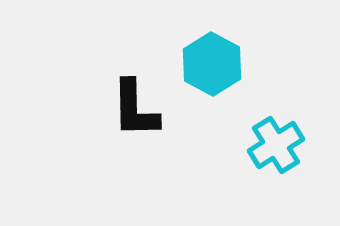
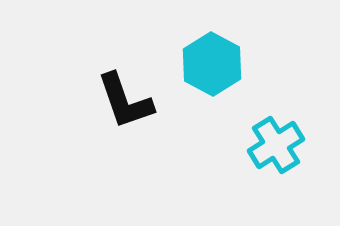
black L-shape: moved 10 px left, 8 px up; rotated 18 degrees counterclockwise
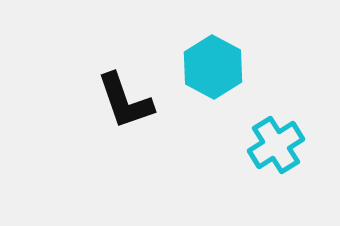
cyan hexagon: moved 1 px right, 3 px down
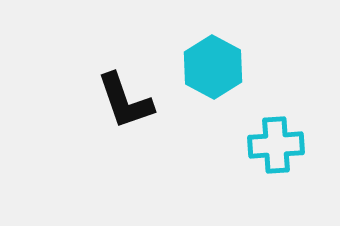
cyan cross: rotated 28 degrees clockwise
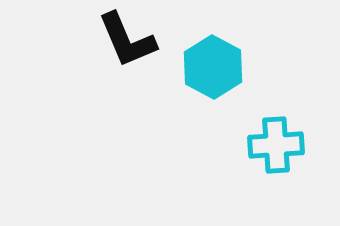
black L-shape: moved 2 px right, 61 px up; rotated 4 degrees counterclockwise
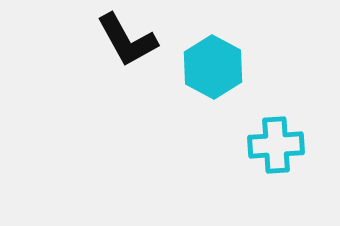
black L-shape: rotated 6 degrees counterclockwise
